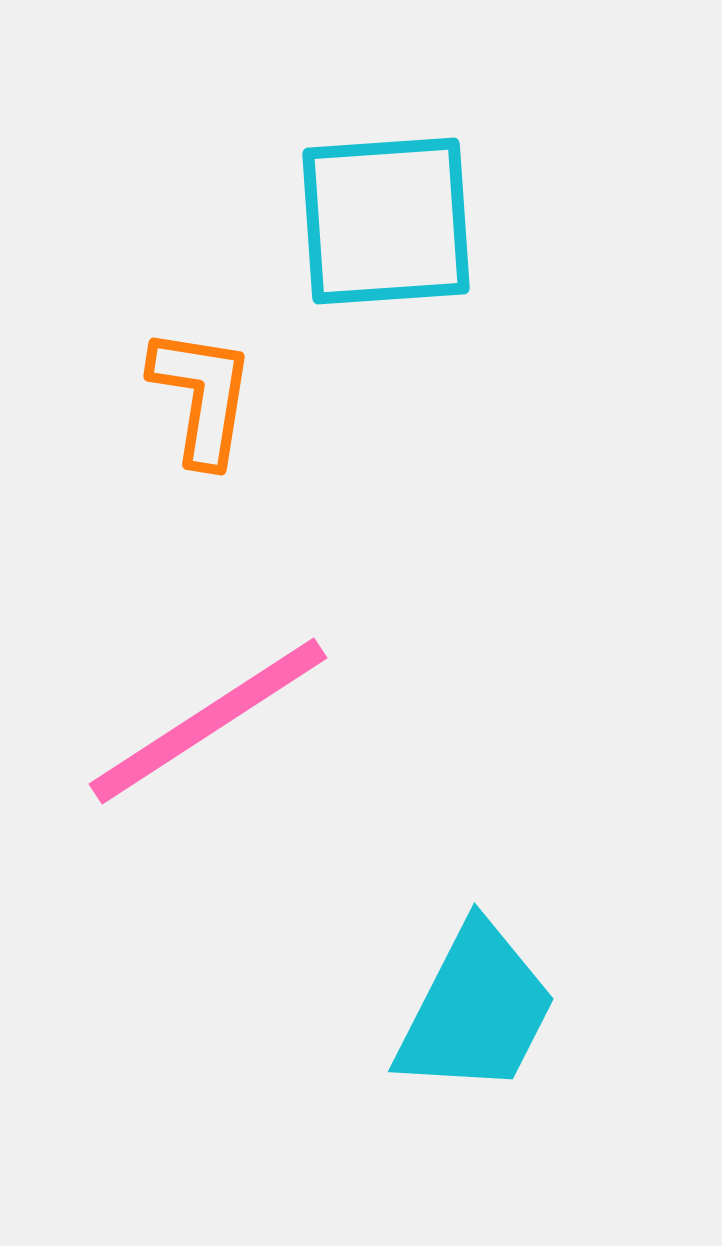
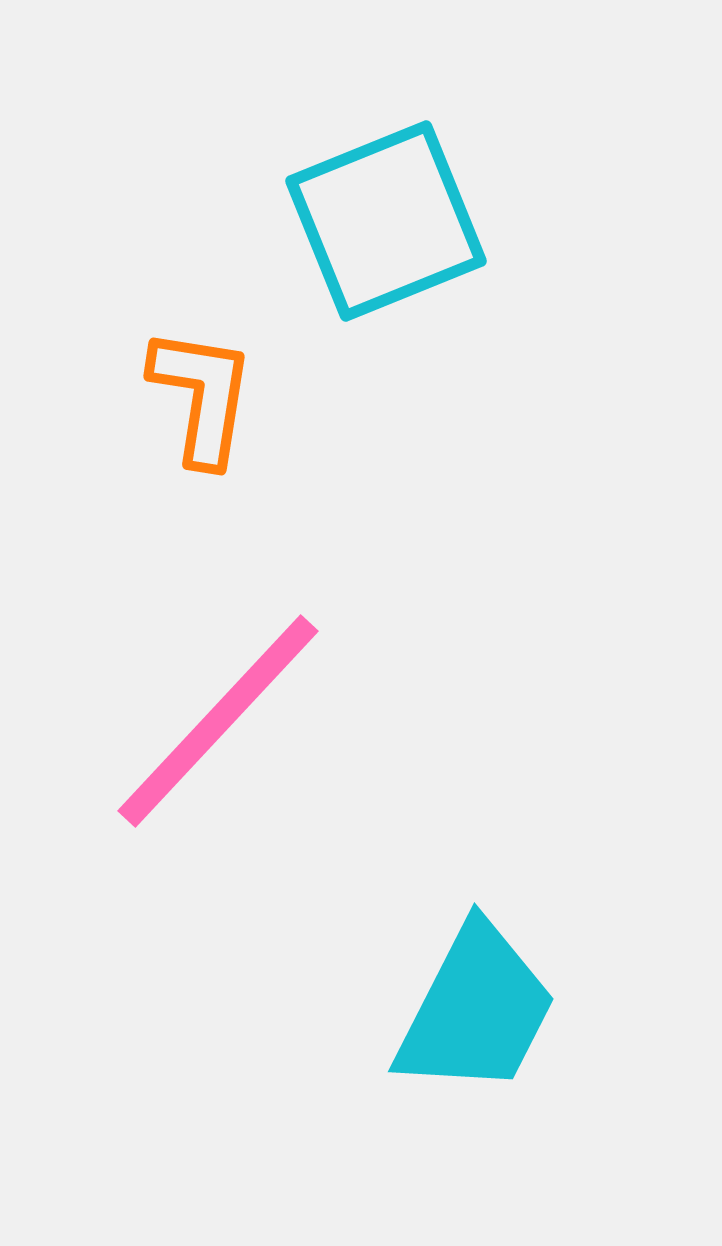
cyan square: rotated 18 degrees counterclockwise
pink line: moved 10 px right; rotated 14 degrees counterclockwise
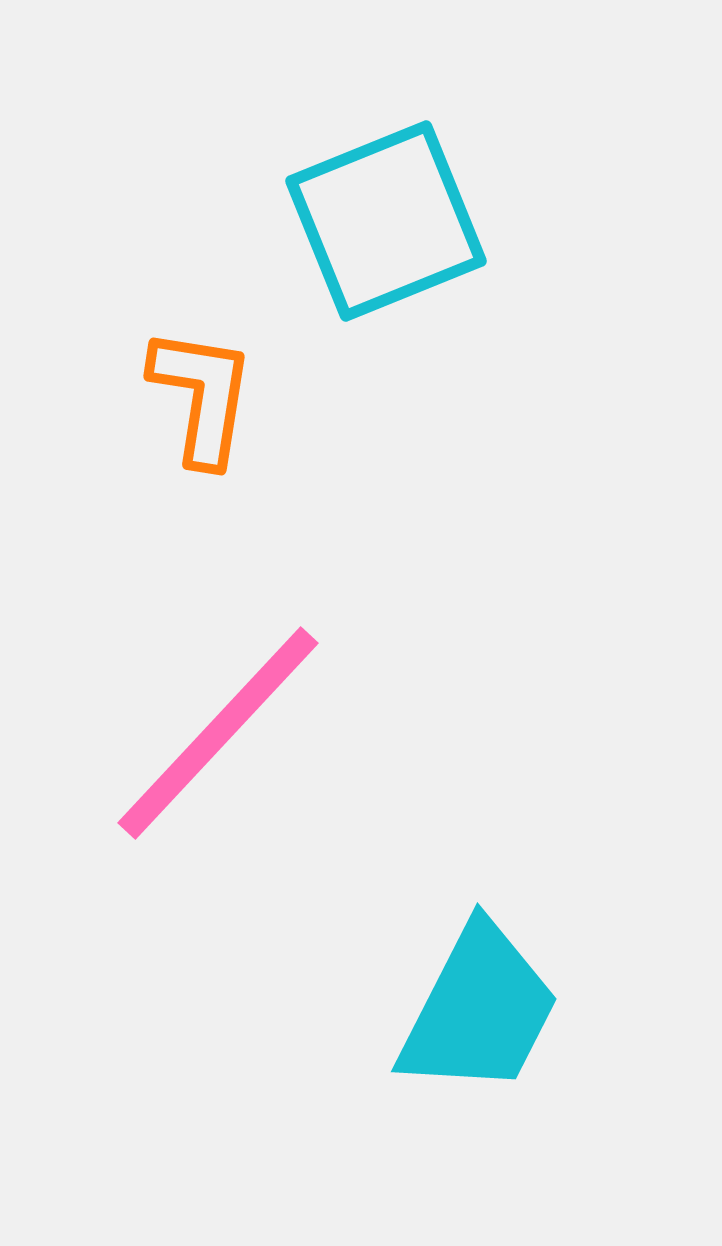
pink line: moved 12 px down
cyan trapezoid: moved 3 px right
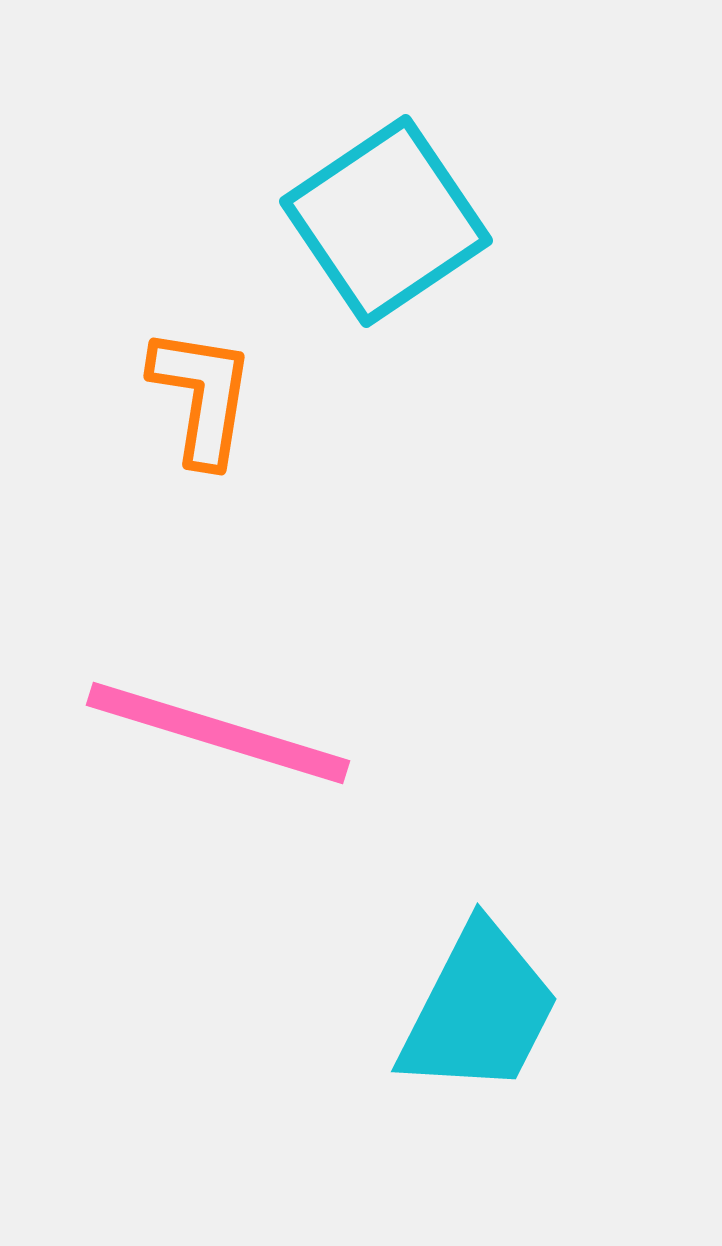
cyan square: rotated 12 degrees counterclockwise
pink line: rotated 64 degrees clockwise
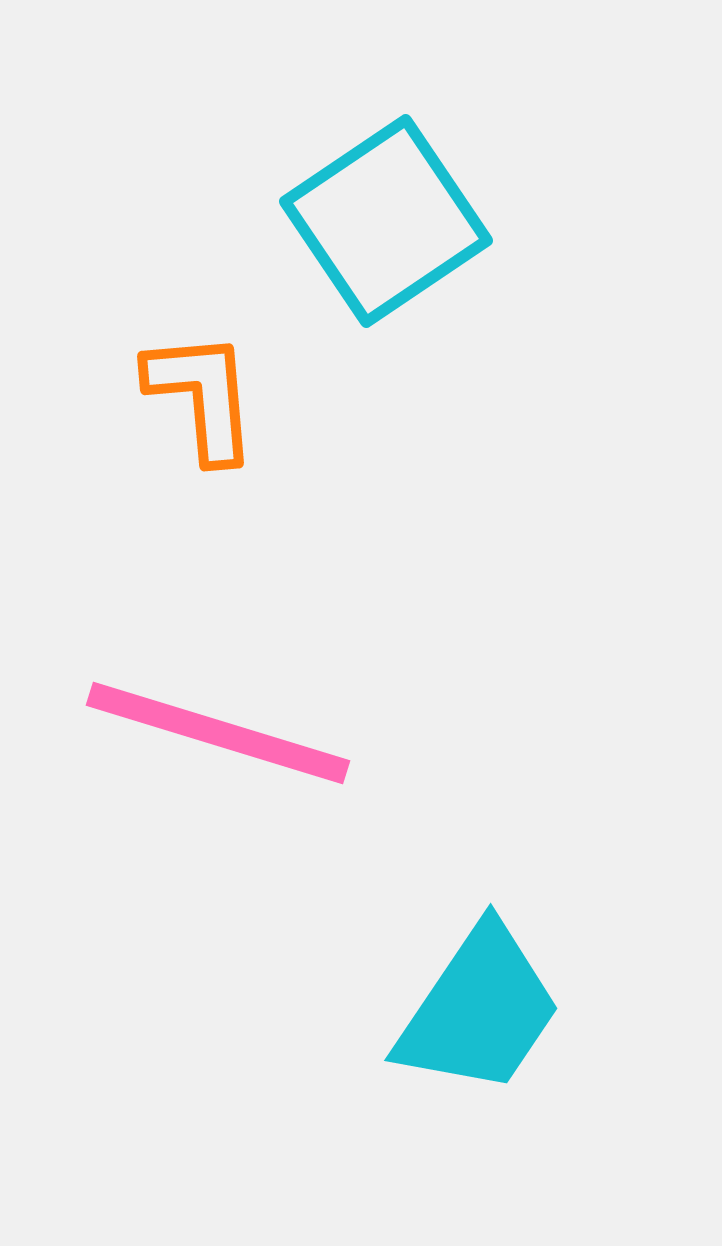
orange L-shape: rotated 14 degrees counterclockwise
cyan trapezoid: rotated 7 degrees clockwise
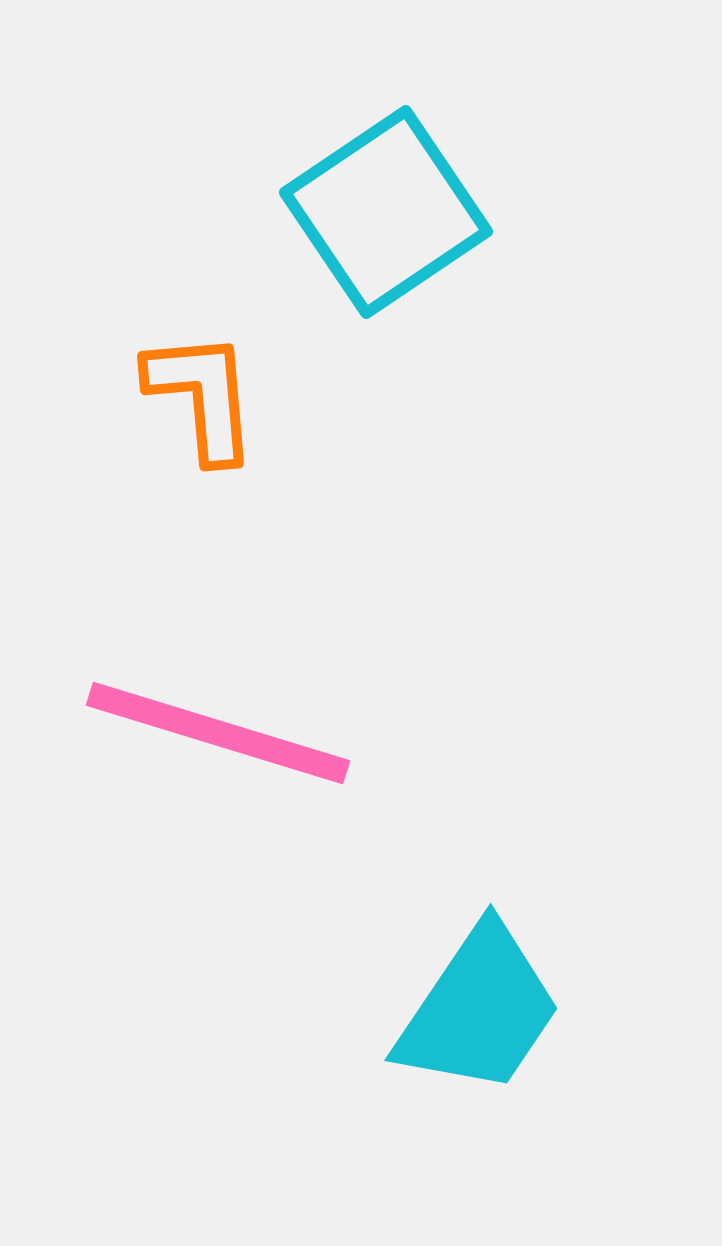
cyan square: moved 9 px up
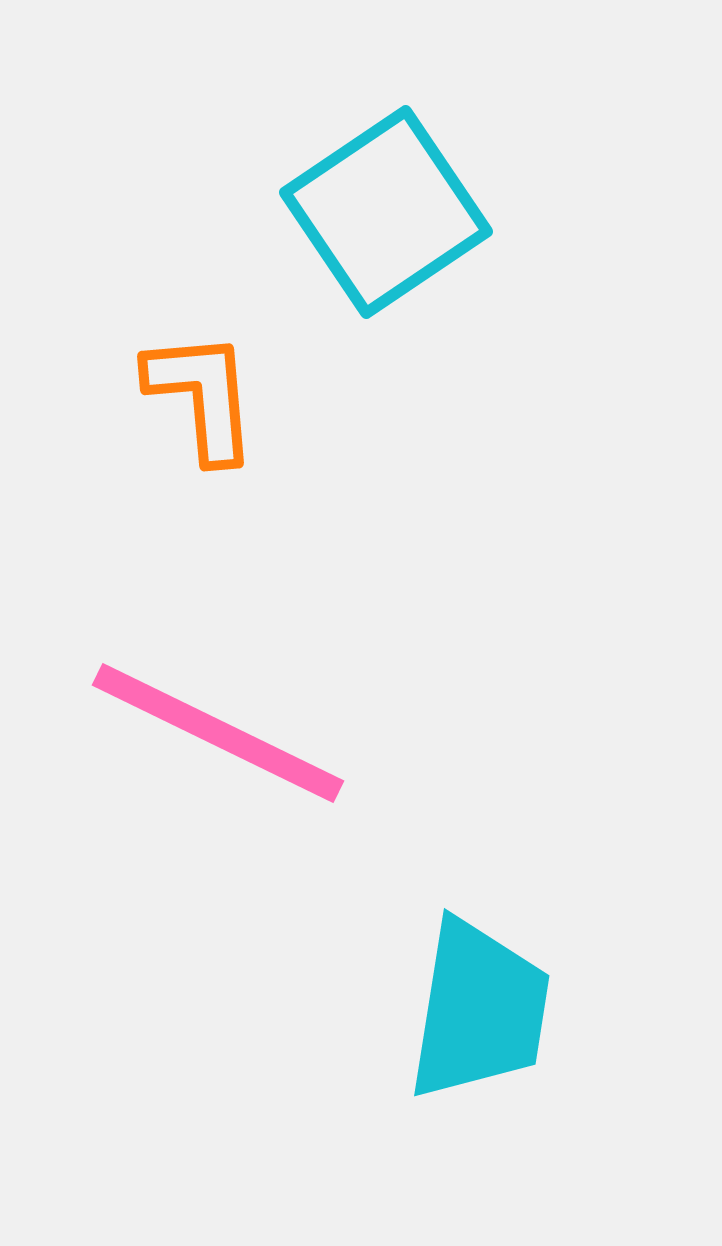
pink line: rotated 9 degrees clockwise
cyan trapezoid: rotated 25 degrees counterclockwise
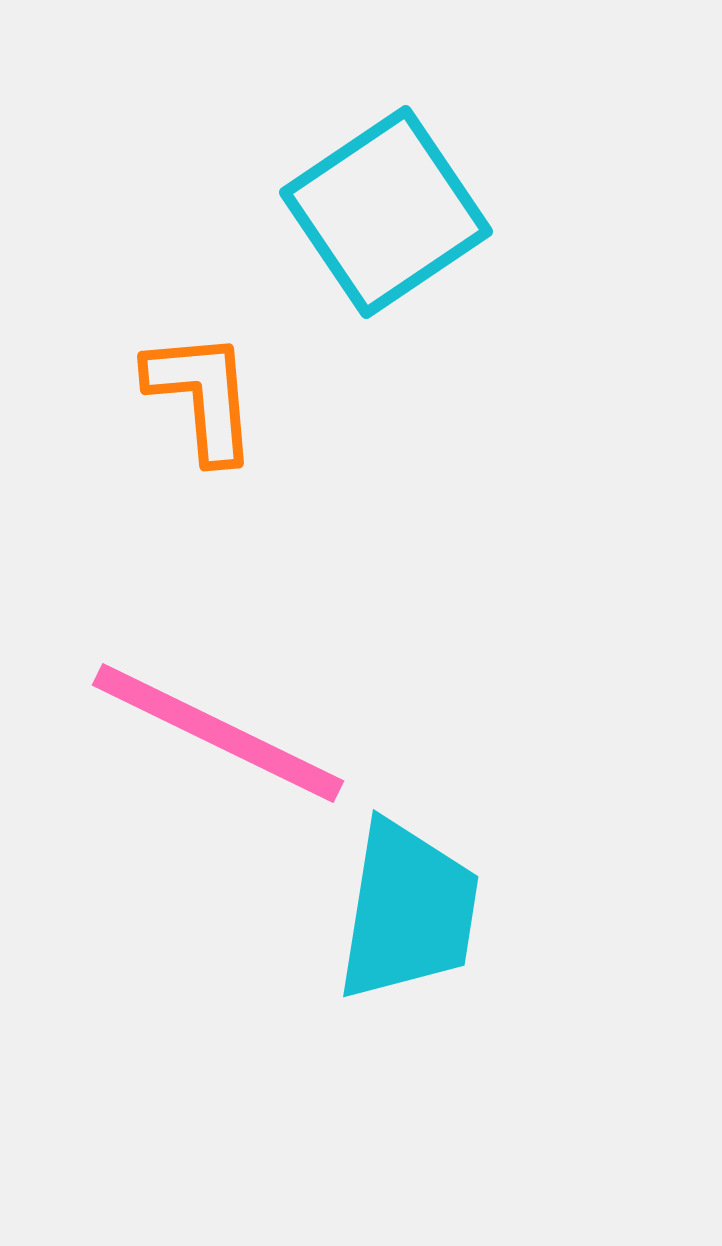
cyan trapezoid: moved 71 px left, 99 px up
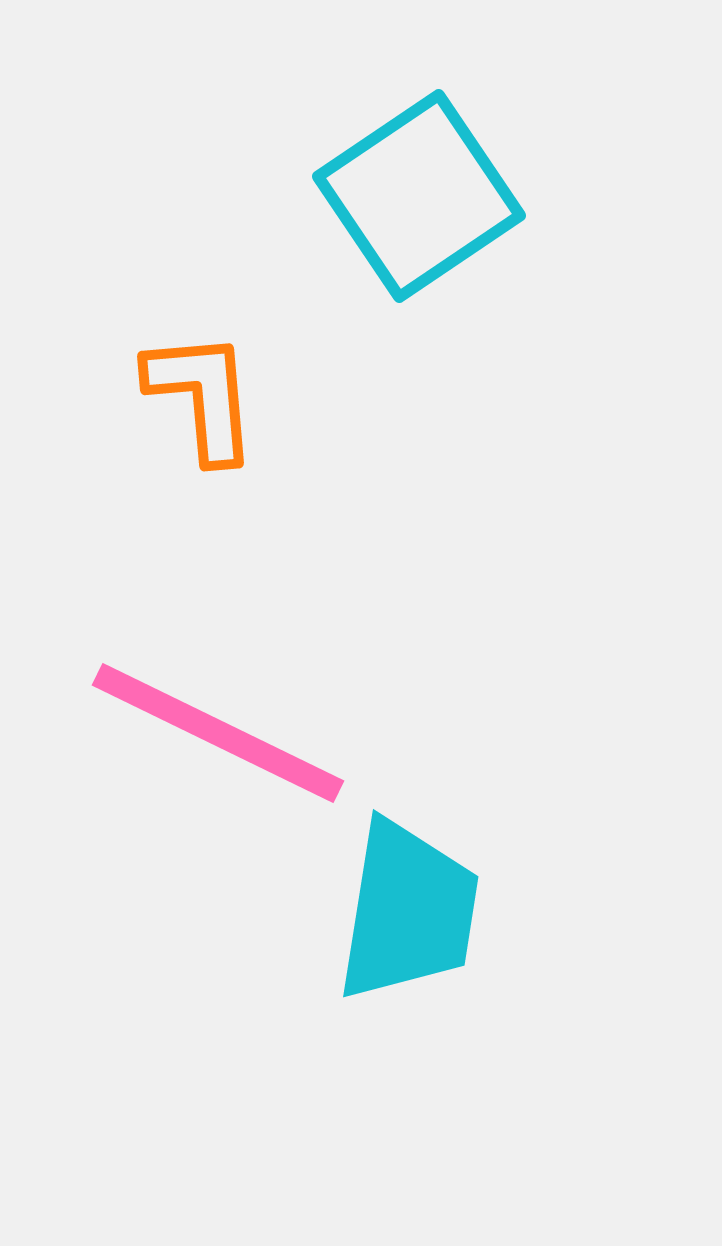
cyan square: moved 33 px right, 16 px up
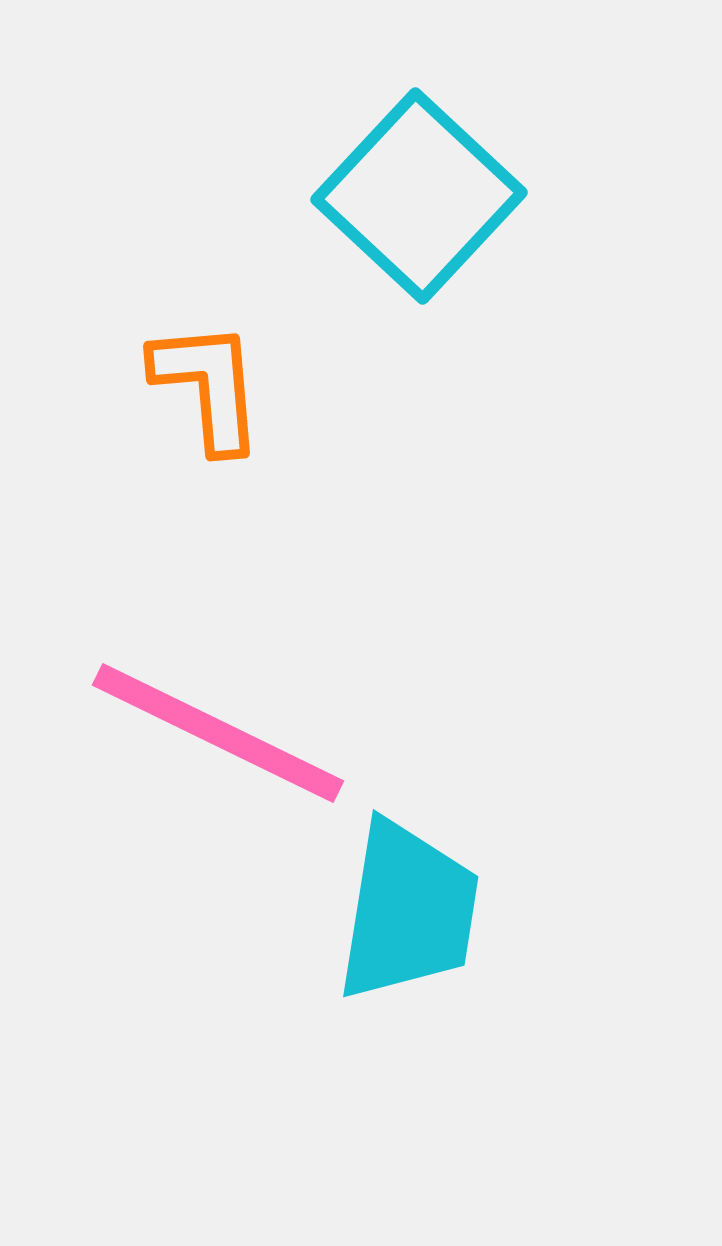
cyan square: rotated 13 degrees counterclockwise
orange L-shape: moved 6 px right, 10 px up
